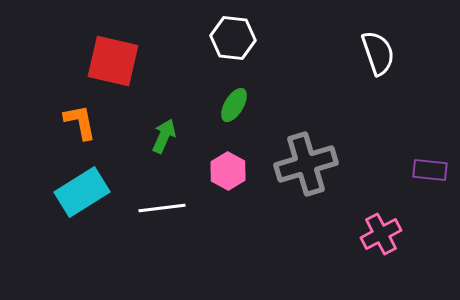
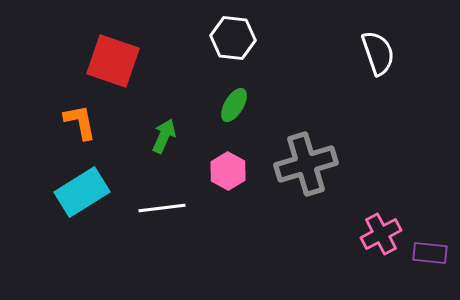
red square: rotated 6 degrees clockwise
purple rectangle: moved 83 px down
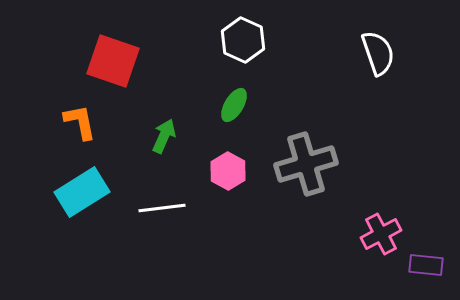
white hexagon: moved 10 px right, 2 px down; rotated 18 degrees clockwise
purple rectangle: moved 4 px left, 12 px down
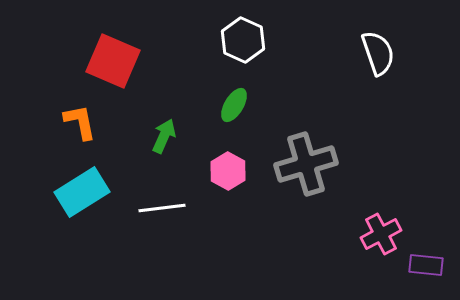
red square: rotated 4 degrees clockwise
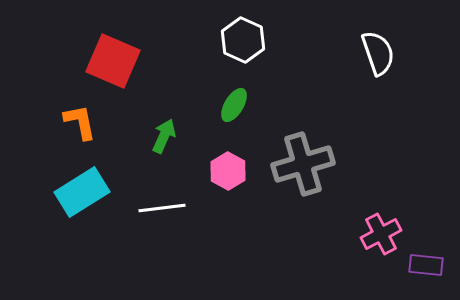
gray cross: moved 3 px left
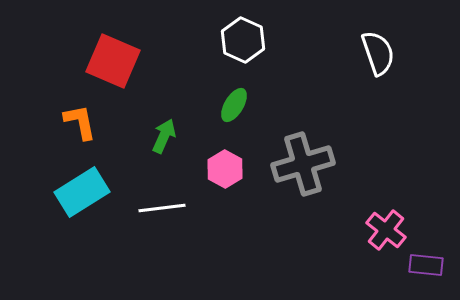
pink hexagon: moved 3 px left, 2 px up
pink cross: moved 5 px right, 4 px up; rotated 24 degrees counterclockwise
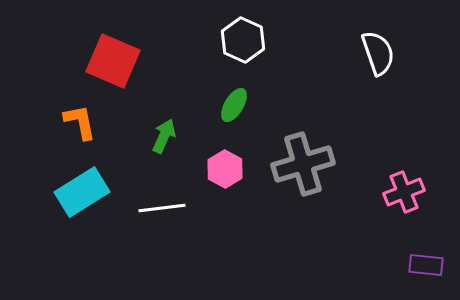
pink cross: moved 18 px right, 38 px up; rotated 30 degrees clockwise
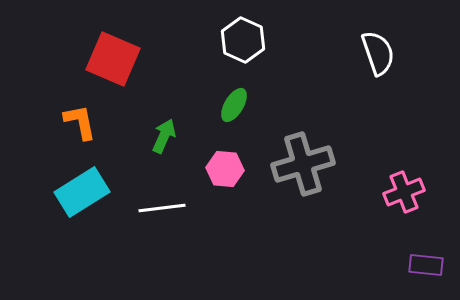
red square: moved 2 px up
pink hexagon: rotated 24 degrees counterclockwise
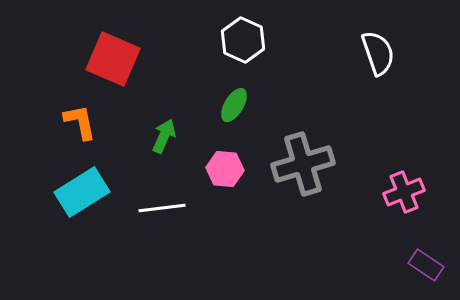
purple rectangle: rotated 28 degrees clockwise
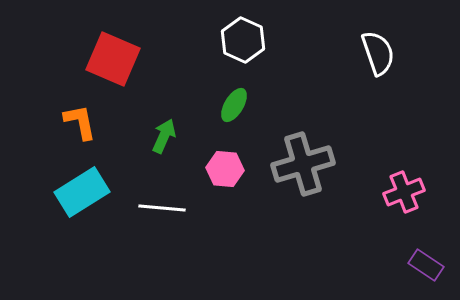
white line: rotated 12 degrees clockwise
